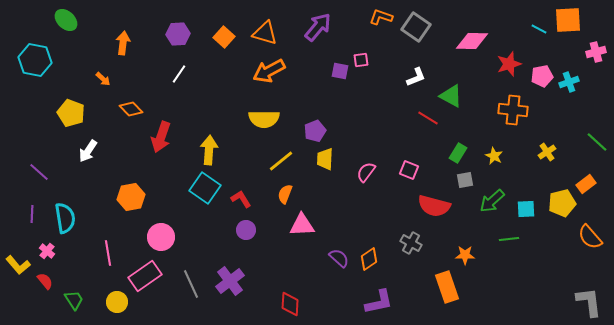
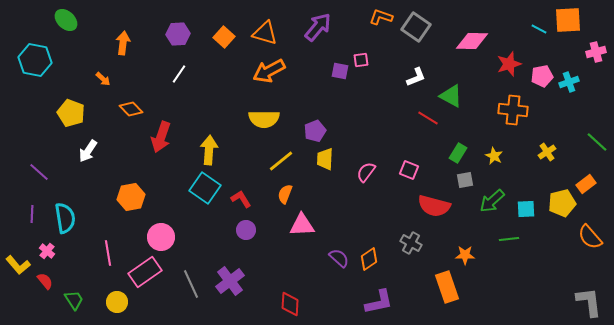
pink rectangle at (145, 276): moved 4 px up
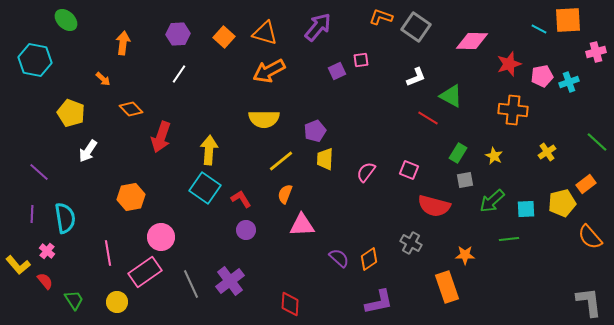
purple square at (340, 71): moved 3 px left; rotated 36 degrees counterclockwise
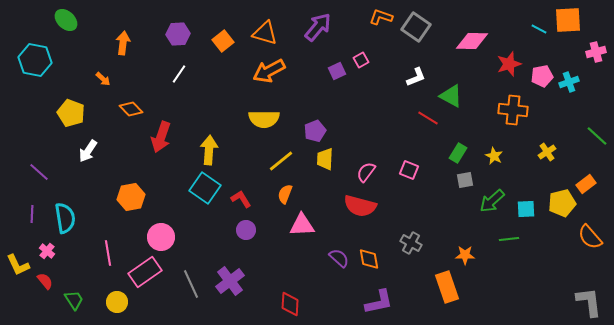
orange square at (224, 37): moved 1 px left, 4 px down; rotated 10 degrees clockwise
pink square at (361, 60): rotated 21 degrees counterclockwise
green line at (597, 142): moved 6 px up
red semicircle at (434, 206): moved 74 px left
orange diamond at (369, 259): rotated 65 degrees counterclockwise
yellow L-shape at (18, 265): rotated 15 degrees clockwise
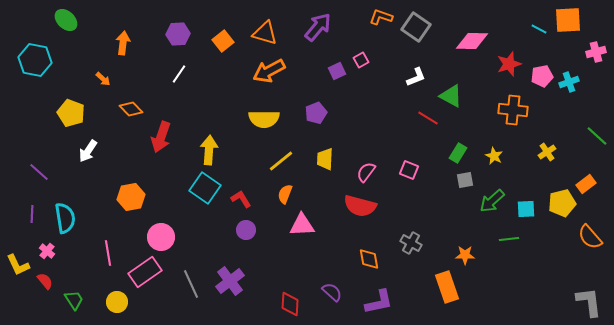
purple pentagon at (315, 131): moved 1 px right, 18 px up
purple semicircle at (339, 258): moved 7 px left, 34 px down
